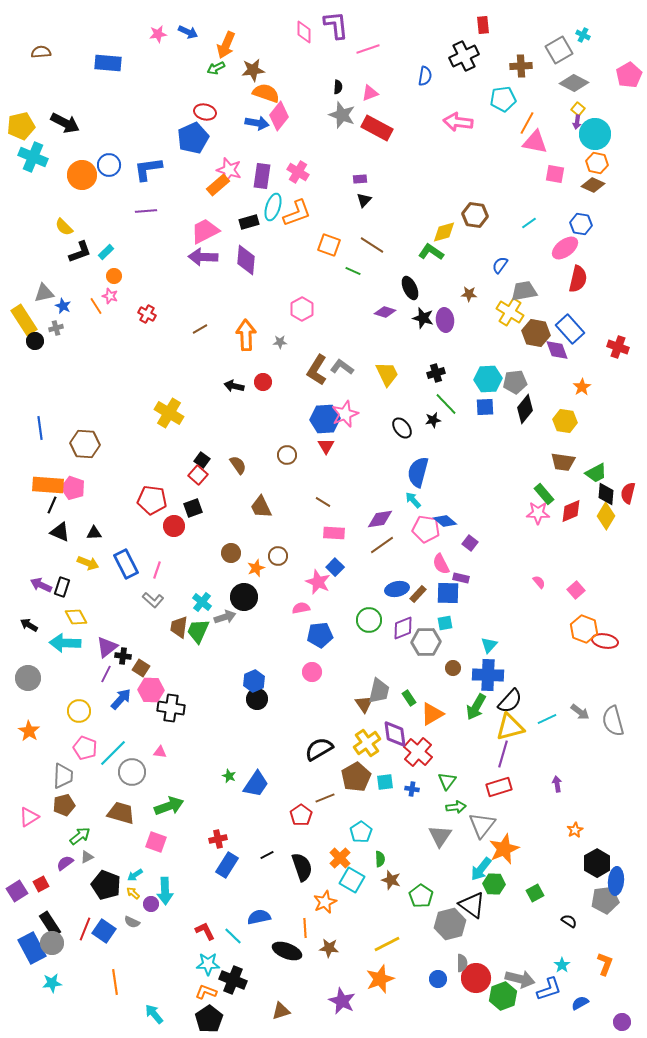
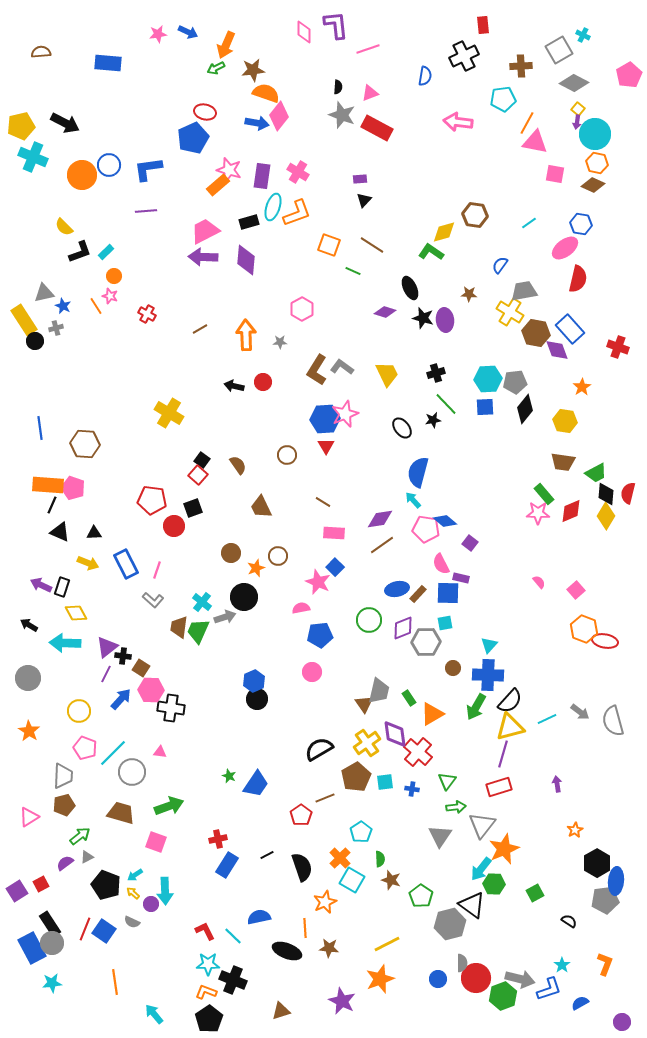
yellow diamond at (76, 617): moved 4 px up
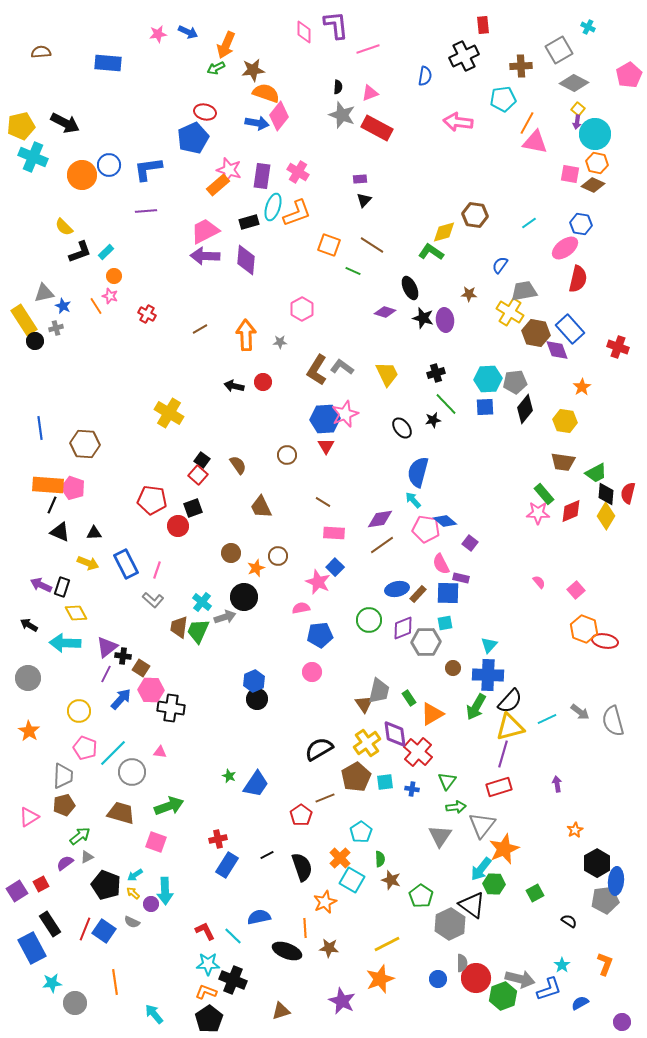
cyan cross at (583, 35): moved 5 px right, 8 px up
pink square at (555, 174): moved 15 px right
purple arrow at (203, 257): moved 2 px right, 1 px up
red circle at (174, 526): moved 4 px right
gray hexagon at (450, 924): rotated 12 degrees counterclockwise
gray circle at (52, 943): moved 23 px right, 60 px down
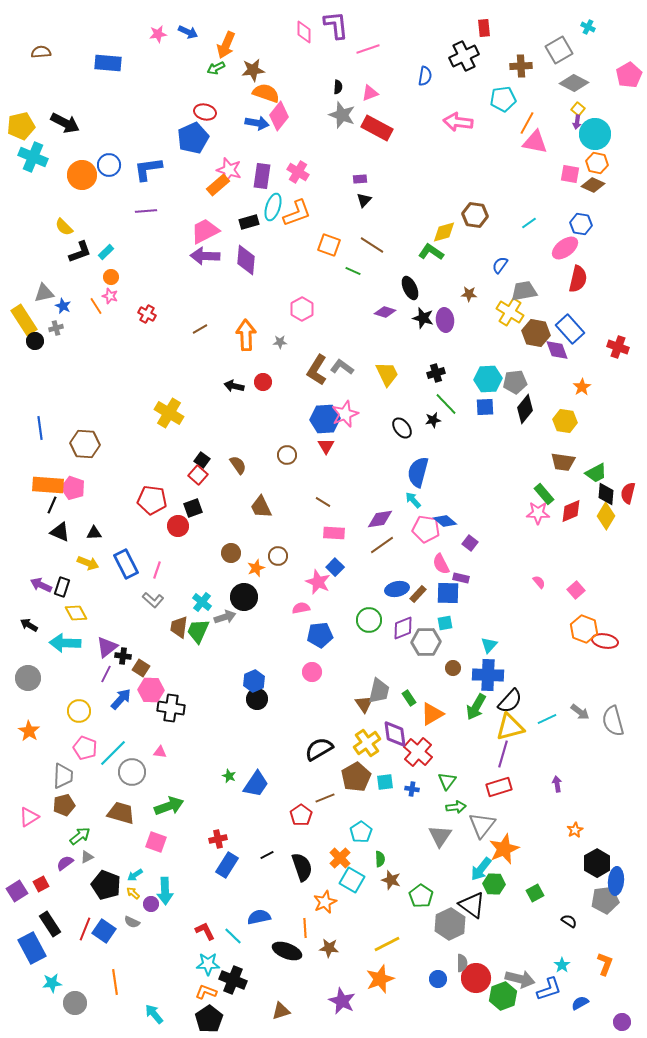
red rectangle at (483, 25): moved 1 px right, 3 px down
orange circle at (114, 276): moved 3 px left, 1 px down
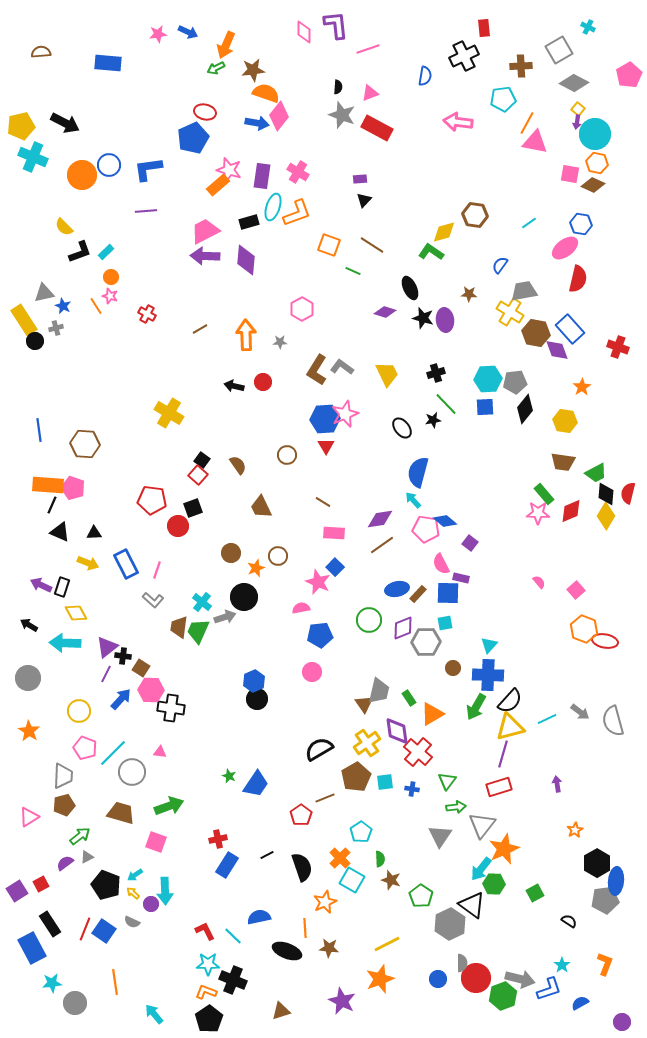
blue line at (40, 428): moved 1 px left, 2 px down
purple diamond at (395, 734): moved 2 px right, 3 px up
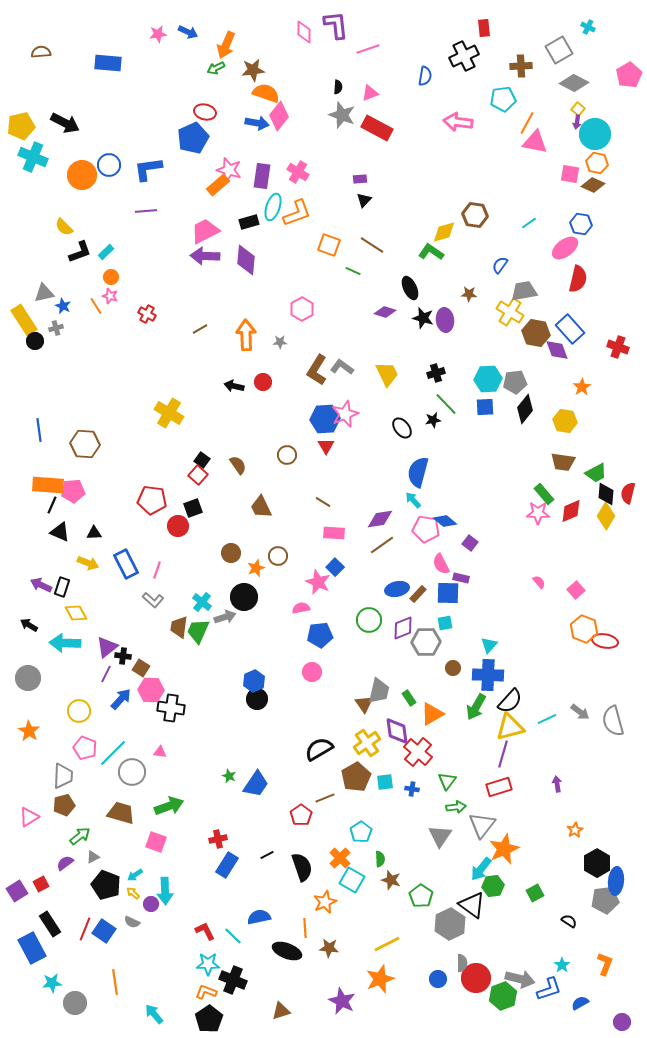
pink pentagon at (73, 488): moved 3 px down; rotated 25 degrees counterclockwise
gray triangle at (87, 857): moved 6 px right
green hexagon at (494, 884): moved 1 px left, 2 px down; rotated 10 degrees counterclockwise
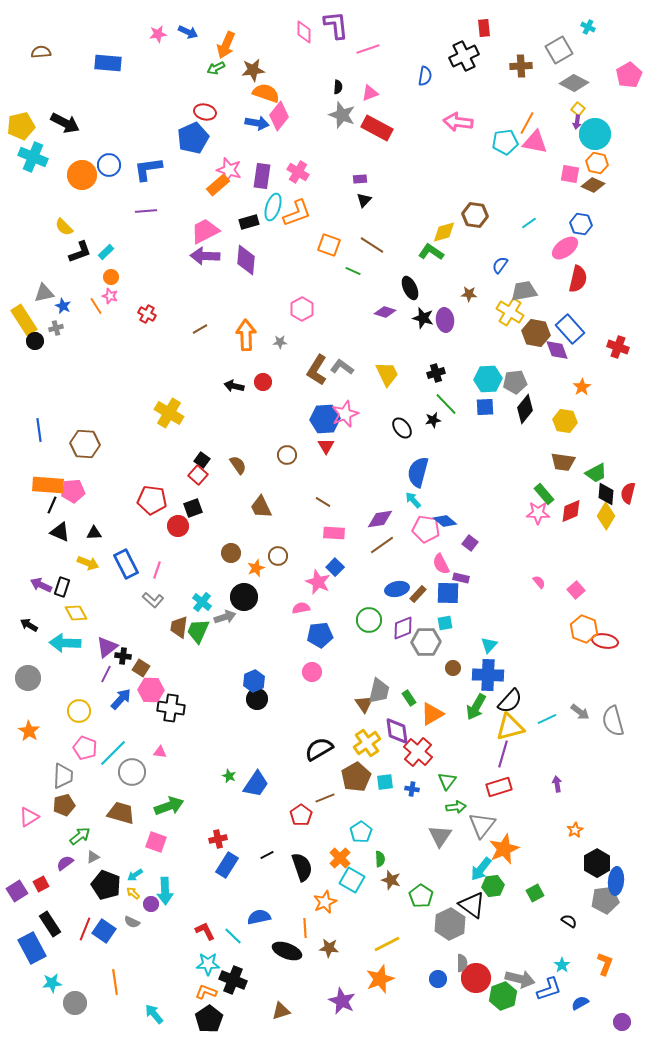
cyan pentagon at (503, 99): moved 2 px right, 43 px down
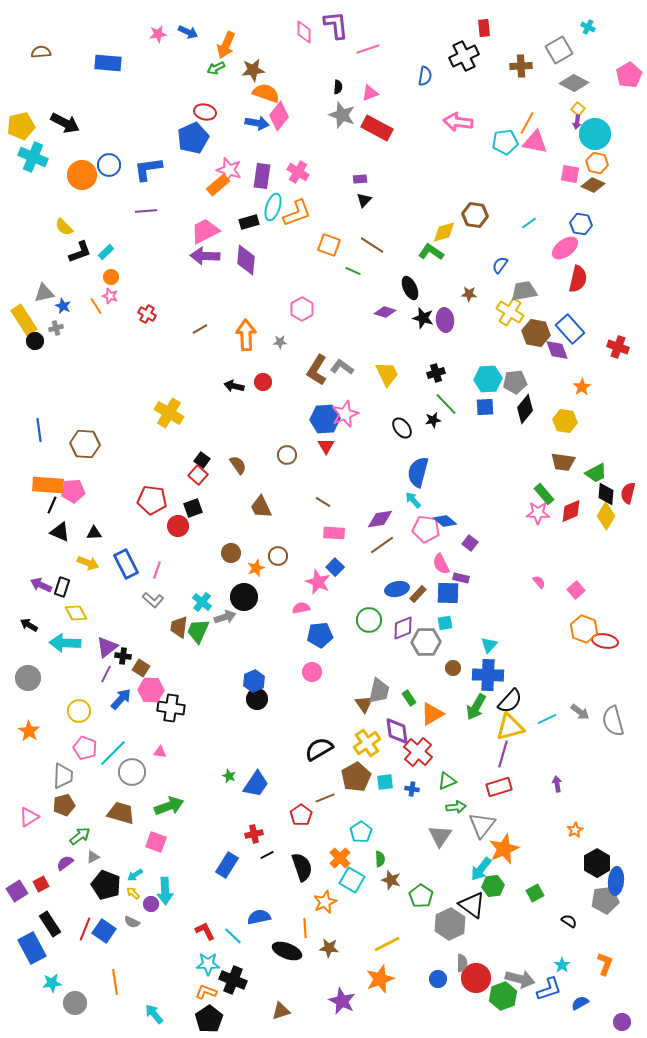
green triangle at (447, 781): rotated 30 degrees clockwise
red cross at (218, 839): moved 36 px right, 5 px up
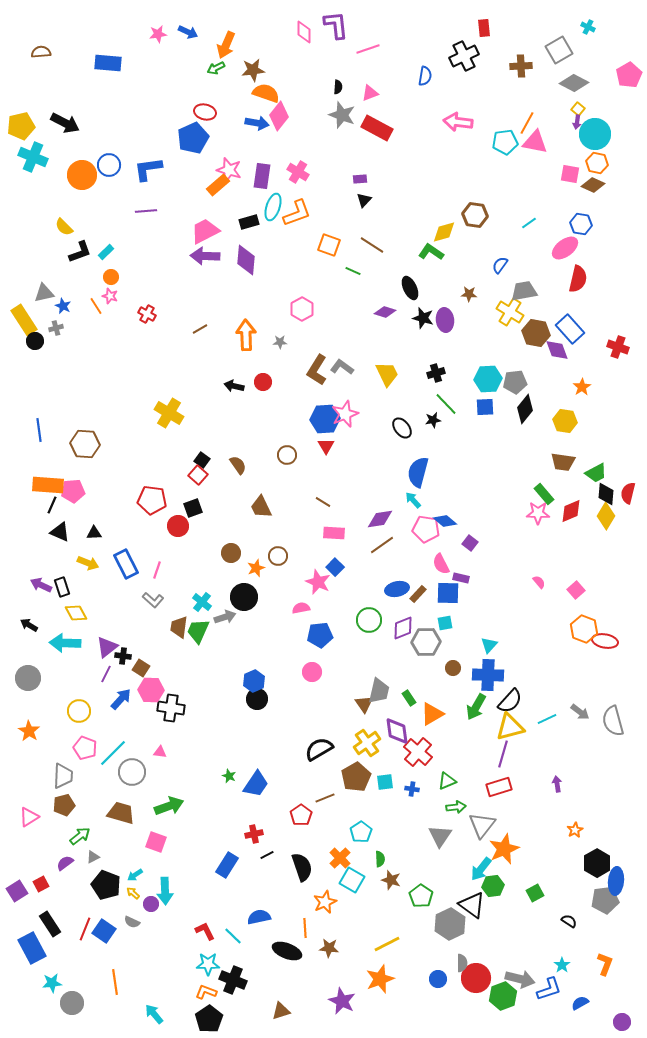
black rectangle at (62, 587): rotated 36 degrees counterclockwise
gray circle at (75, 1003): moved 3 px left
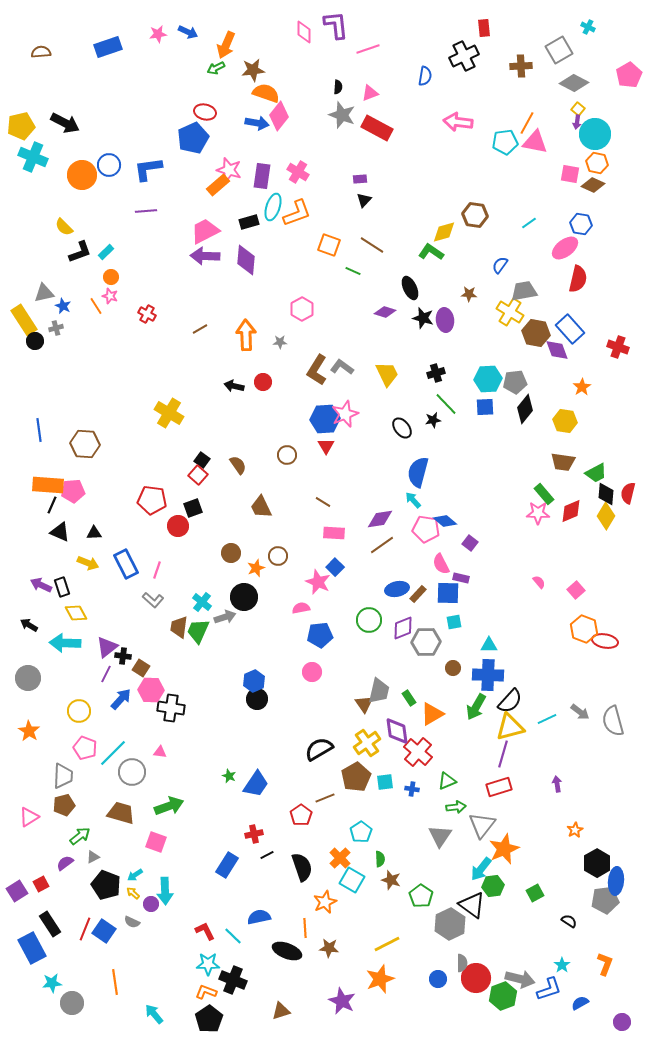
blue rectangle at (108, 63): moved 16 px up; rotated 24 degrees counterclockwise
cyan square at (445, 623): moved 9 px right, 1 px up
cyan triangle at (489, 645): rotated 48 degrees clockwise
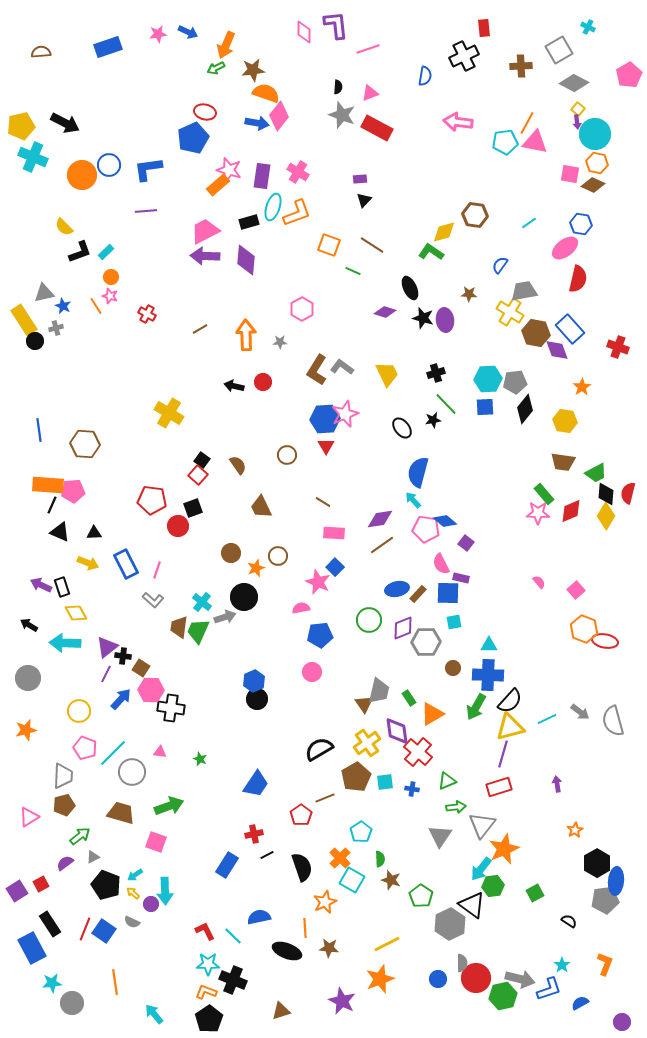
purple arrow at (577, 122): rotated 16 degrees counterclockwise
purple square at (470, 543): moved 4 px left
orange star at (29, 731): moved 3 px left, 1 px up; rotated 25 degrees clockwise
green star at (229, 776): moved 29 px left, 17 px up
green hexagon at (503, 996): rotated 8 degrees clockwise
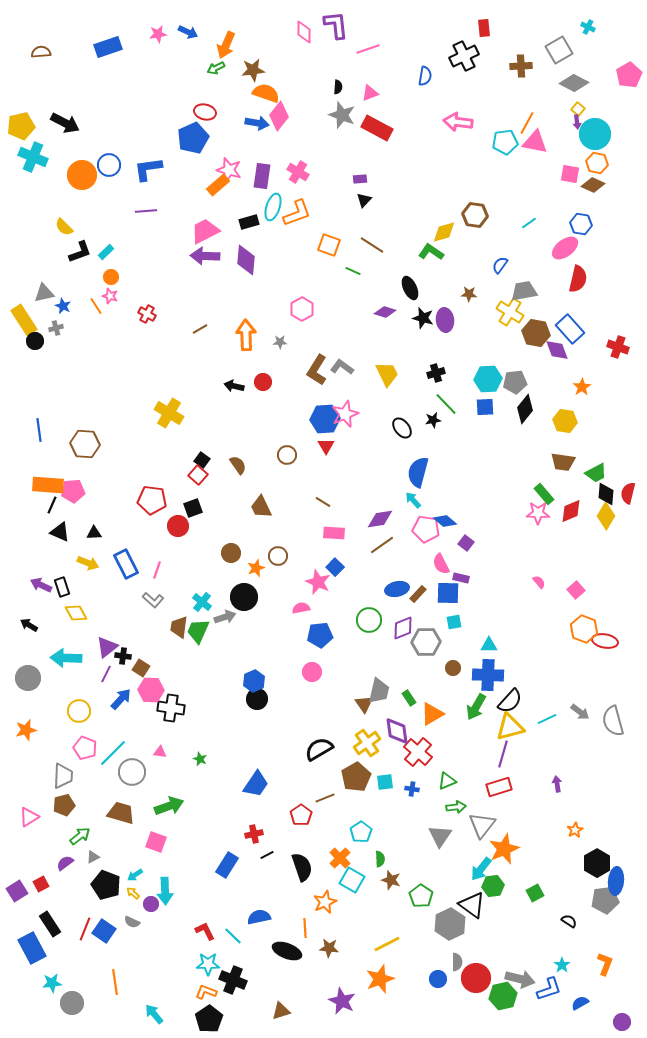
cyan arrow at (65, 643): moved 1 px right, 15 px down
gray semicircle at (462, 963): moved 5 px left, 1 px up
